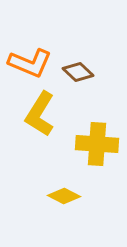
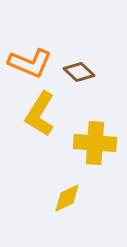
brown diamond: moved 1 px right
yellow cross: moved 2 px left, 1 px up
yellow diamond: moved 3 px right, 2 px down; rotated 52 degrees counterclockwise
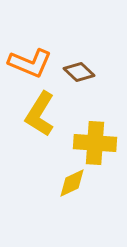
yellow diamond: moved 5 px right, 15 px up
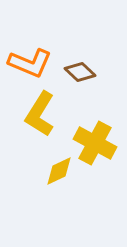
brown diamond: moved 1 px right
yellow cross: rotated 24 degrees clockwise
yellow diamond: moved 13 px left, 12 px up
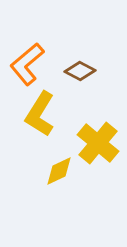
orange L-shape: moved 3 px left, 1 px down; rotated 117 degrees clockwise
brown diamond: moved 1 px up; rotated 16 degrees counterclockwise
yellow cross: moved 3 px right; rotated 12 degrees clockwise
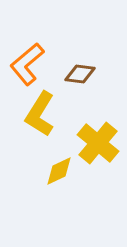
brown diamond: moved 3 px down; rotated 20 degrees counterclockwise
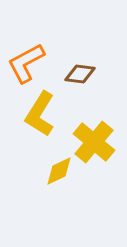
orange L-shape: moved 1 px left, 1 px up; rotated 12 degrees clockwise
yellow cross: moved 4 px left, 1 px up
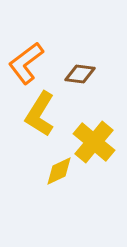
orange L-shape: rotated 9 degrees counterclockwise
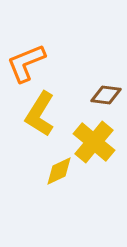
orange L-shape: rotated 15 degrees clockwise
brown diamond: moved 26 px right, 21 px down
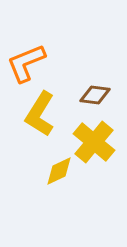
brown diamond: moved 11 px left
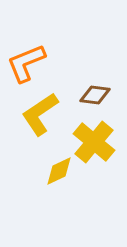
yellow L-shape: rotated 24 degrees clockwise
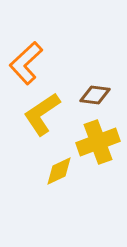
orange L-shape: rotated 21 degrees counterclockwise
yellow L-shape: moved 2 px right
yellow cross: moved 4 px right; rotated 30 degrees clockwise
